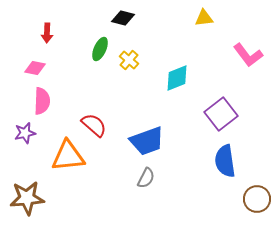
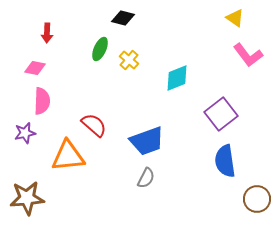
yellow triangle: moved 31 px right; rotated 42 degrees clockwise
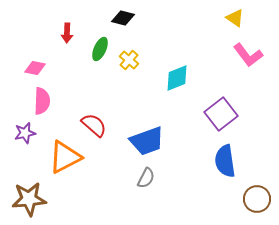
red arrow: moved 20 px right
orange triangle: moved 3 px left, 1 px down; rotated 21 degrees counterclockwise
brown star: moved 2 px right, 1 px down
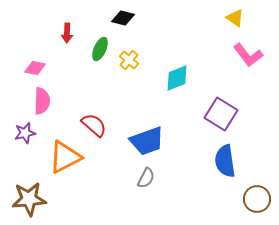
purple square: rotated 20 degrees counterclockwise
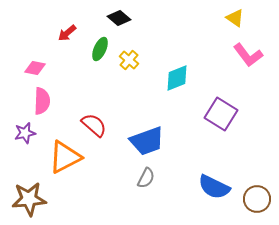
black diamond: moved 4 px left; rotated 25 degrees clockwise
red arrow: rotated 48 degrees clockwise
blue semicircle: moved 11 px left, 26 px down; rotated 56 degrees counterclockwise
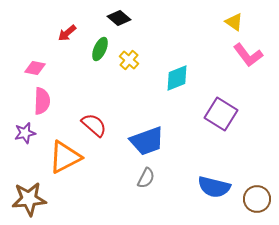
yellow triangle: moved 1 px left, 4 px down
blue semicircle: rotated 12 degrees counterclockwise
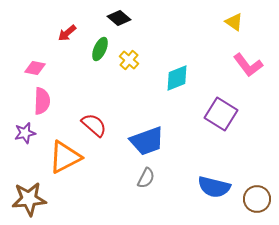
pink L-shape: moved 10 px down
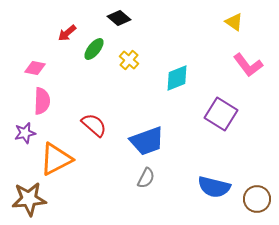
green ellipse: moved 6 px left; rotated 15 degrees clockwise
orange triangle: moved 9 px left, 2 px down
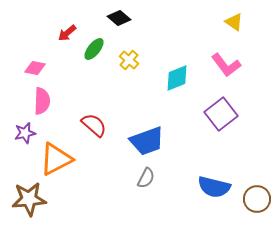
pink L-shape: moved 22 px left
purple square: rotated 20 degrees clockwise
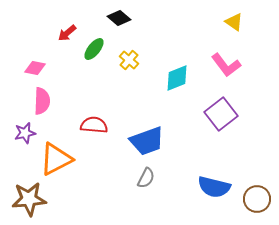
red semicircle: rotated 36 degrees counterclockwise
